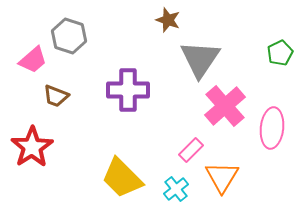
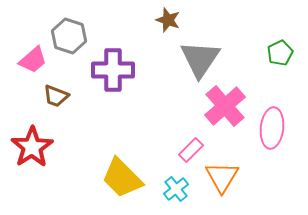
purple cross: moved 15 px left, 20 px up
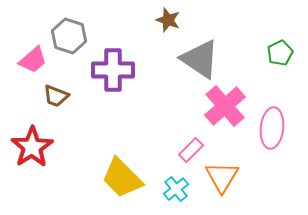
gray triangle: rotated 30 degrees counterclockwise
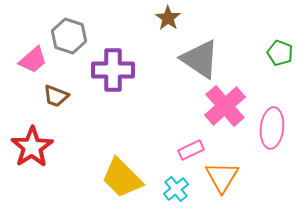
brown star: moved 2 px up; rotated 15 degrees clockwise
green pentagon: rotated 25 degrees counterclockwise
pink rectangle: rotated 20 degrees clockwise
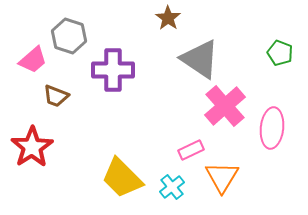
cyan cross: moved 4 px left, 2 px up
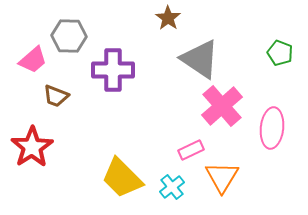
gray hexagon: rotated 16 degrees counterclockwise
pink cross: moved 3 px left
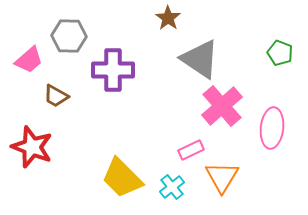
pink trapezoid: moved 4 px left
brown trapezoid: rotated 8 degrees clockwise
red star: rotated 18 degrees counterclockwise
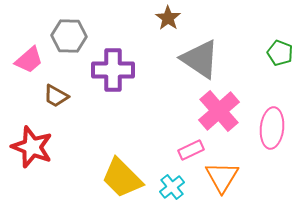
pink cross: moved 3 px left, 5 px down
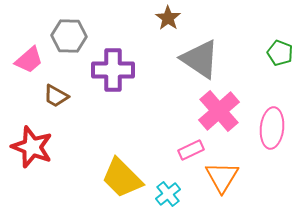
cyan cross: moved 4 px left, 7 px down
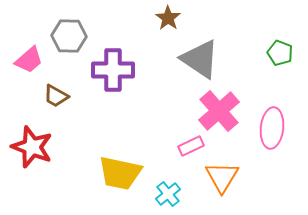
pink rectangle: moved 4 px up
yellow trapezoid: moved 2 px left, 5 px up; rotated 33 degrees counterclockwise
